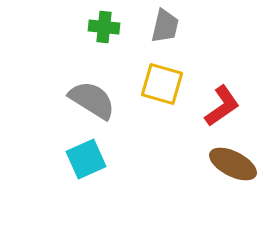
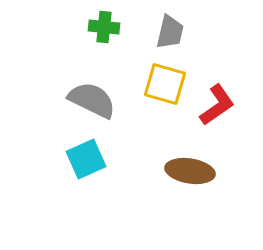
gray trapezoid: moved 5 px right, 6 px down
yellow square: moved 3 px right
gray semicircle: rotated 6 degrees counterclockwise
red L-shape: moved 5 px left, 1 px up
brown ellipse: moved 43 px left, 7 px down; rotated 18 degrees counterclockwise
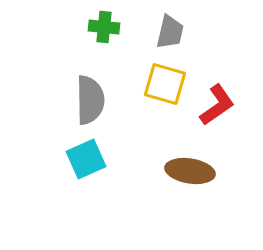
gray semicircle: moved 2 px left; rotated 63 degrees clockwise
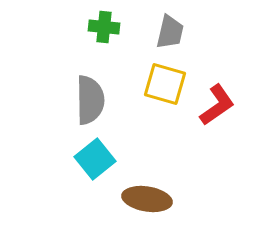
cyan square: moved 9 px right; rotated 15 degrees counterclockwise
brown ellipse: moved 43 px left, 28 px down
